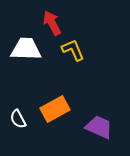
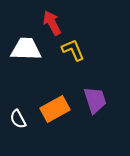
purple trapezoid: moved 4 px left, 27 px up; rotated 48 degrees clockwise
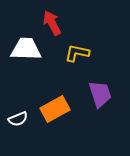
yellow L-shape: moved 4 px right, 3 px down; rotated 55 degrees counterclockwise
purple trapezoid: moved 5 px right, 6 px up
white semicircle: rotated 84 degrees counterclockwise
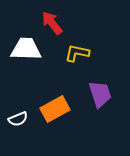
red arrow: rotated 10 degrees counterclockwise
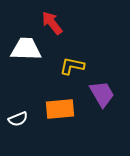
yellow L-shape: moved 5 px left, 13 px down
purple trapezoid: moved 2 px right; rotated 12 degrees counterclockwise
orange rectangle: moved 5 px right; rotated 24 degrees clockwise
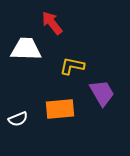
purple trapezoid: moved 1 px up
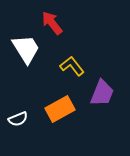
white trapezoid: rotated 56 degrees clockwise
yellow L-shape: rotated 40 degrees clockwise
purple trapezoid: rotated 52 degrees clockwise
orange rectangle: rotated 24 degrees counterclockwise
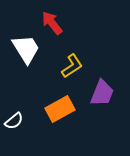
yellow L-shape: rotated 95 degrees clockwise
white semicircle: moved 4 px left, 2 px down; rotated 18 degrees counterclockwise
